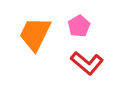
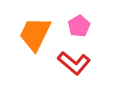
red L-shape: moved 13 px left
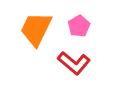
orange trapezoid: moved 1 px right, 5 px up
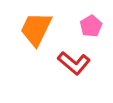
pink pentagon: moved 12 px right
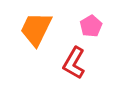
red L-shape: rotated 80 degrees clockwise
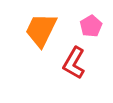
orange trapezoid: moved 5 px right, 1 px down
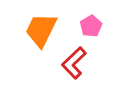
red L-shape: rotated 16 degrees clockwise
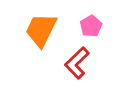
red L-shape: moved 3 px right
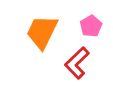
orange trapezoid: moved 1 px right, 2 px down
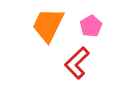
orange trapezoid: moved 6 px right, 7 px up
